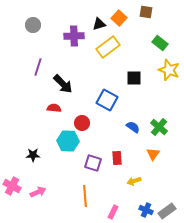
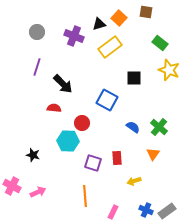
gray circle: moved 4 px right, 7 px down
purple cross: rotated 24 degrees clockwise
yellow rectangle: moved 2 px right
purple line: moved 1 px left
black star: rotated 16 degrees clockwise
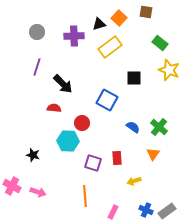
purple cross: rotated 24 degrees counterclockwise
pink arrow: rotated 42 degrees clockwise
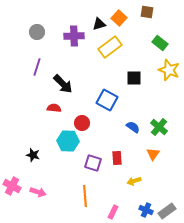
brown square: moved 1 px right
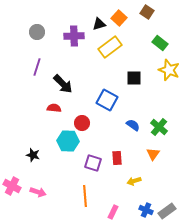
brown square: rotated 24 degrees clockwise
blue semicircle: moved 2 px up
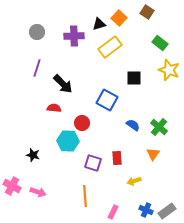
purple line: moved 1 px down
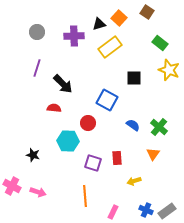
red circle: moved 6 px right
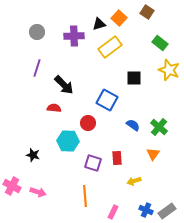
black arrow: moved 1 px right, 1 px down
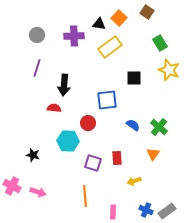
black triangle: rotated 24 degrees clockwise
gray circle: moved 3 px down
green rectangle: rotated 21 degrees clockwise
black arrow: rotated 50 degrees clockwise
blue square: rotated 35 degrees counterclockwise
pink rectangle: rotated 24 degrees counterclockwise
